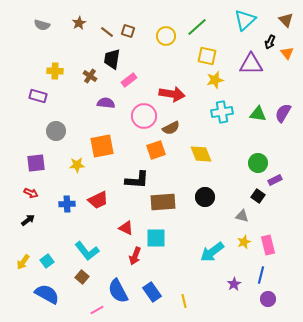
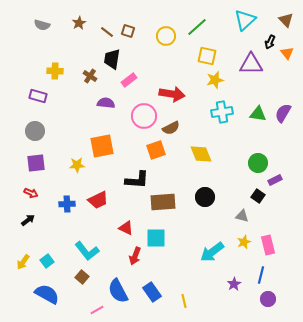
gray circle at (56, 131): moved 21 px left
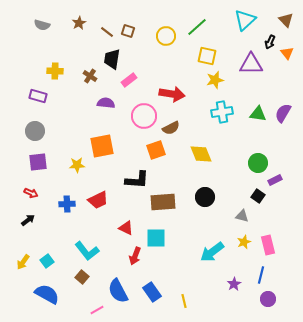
purple square at (36, 163): moved 2 px right, 1 px up
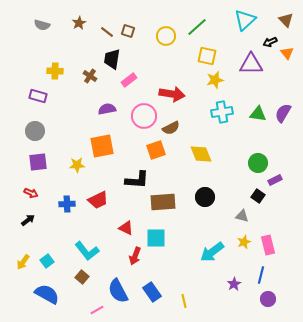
black arrow at (270, 42): rotated 40 degrees clockwise
purple semicircle at (106, 103): moved 1 px right, 6 px down; rotated 18 degrees counterclockwise
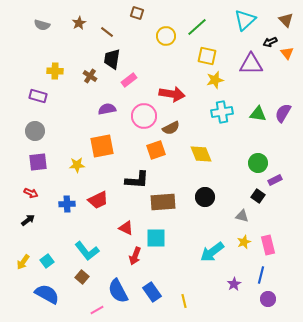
brown square at (128, 31): moved 9 px right, 18 px up
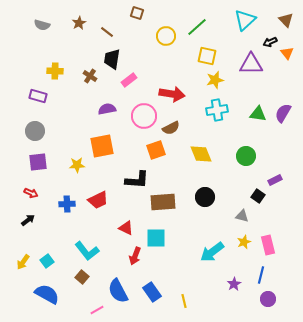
cyan cross at (222, 112): moved 5 px left, 2 px up
green circle at (258, 163): moved 12 px left, 7 px up
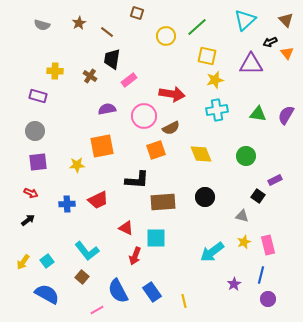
purple semicircle at (283, 113): moved 3 px right, 2 px down
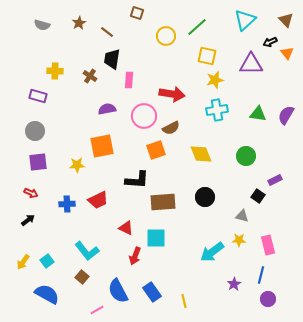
pink rectangle at (129, 80): rotated 49 degrees counterclockwise
yellow star at (244, 242): moved 5 px left, 2 px up; rotated 24 degrees clockwise
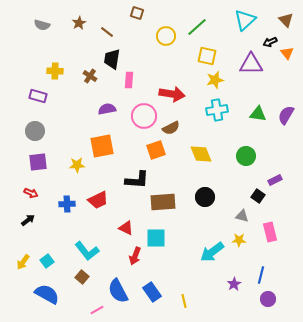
pink rectangle at (268, 245): moved 2 px right, 13 px up
